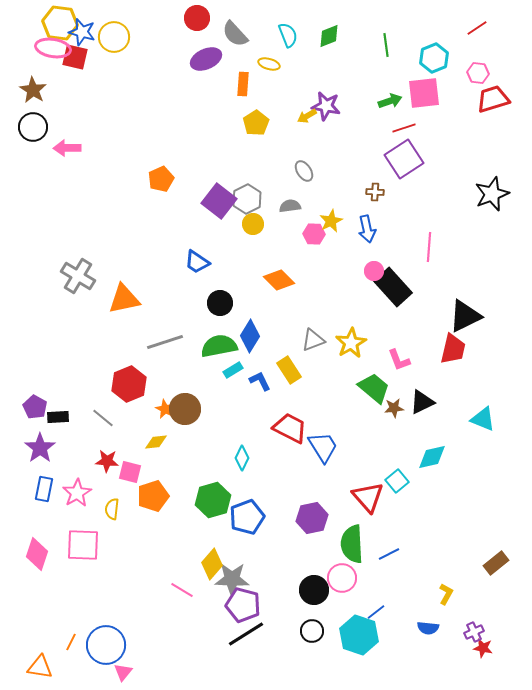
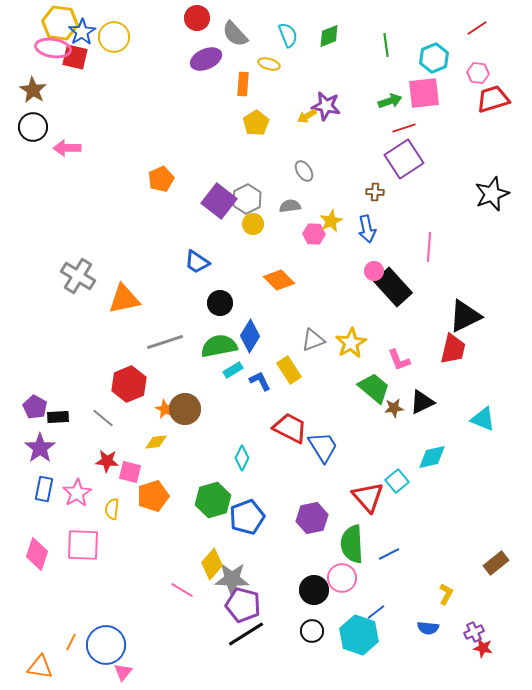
blue star at (82, 32): rotated 24 degrees clockwise
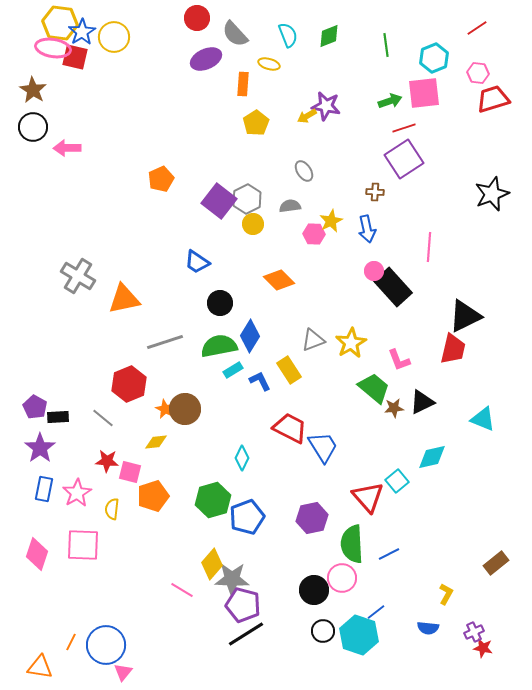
black circle at (312, 631): moved 11 px right
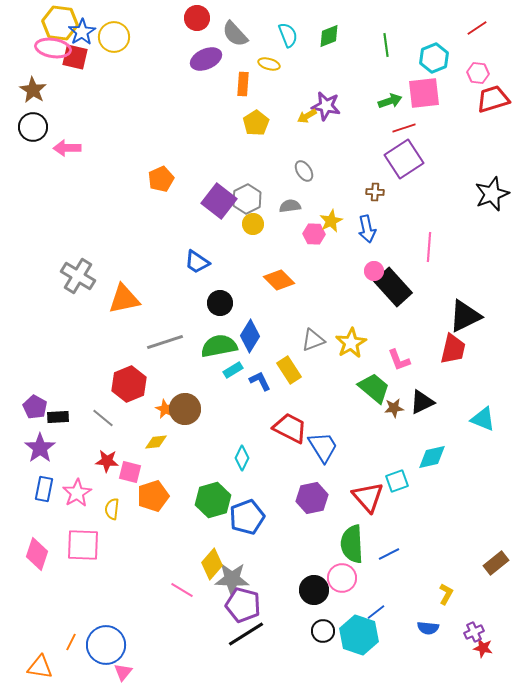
cyan square at (397, 481): rotated 20 degrees clockwise
purple hexagon at (312, 518): moved 20 px up
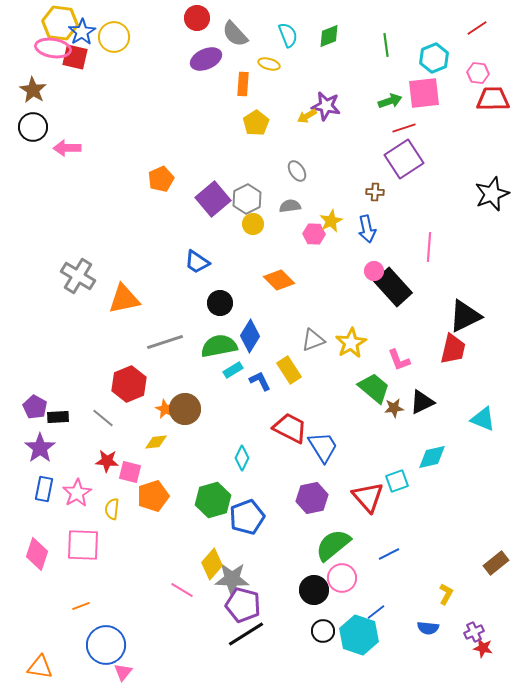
red trapezoid at (493, 99): rotated 16 degrees clockwise
gray ellipse at (304, 171): moved 7 px left
purple square at (219, 201): moved 6 px left, 2 px up; rotated 12 degrees clockwise
green semicircle at (352, 544): moved 19 px left, 1 px down; rotated 54 degrees clockwise
orange line at (71, 642): moved 10 px right, 36 px up; rotated 42 degrees clockwise
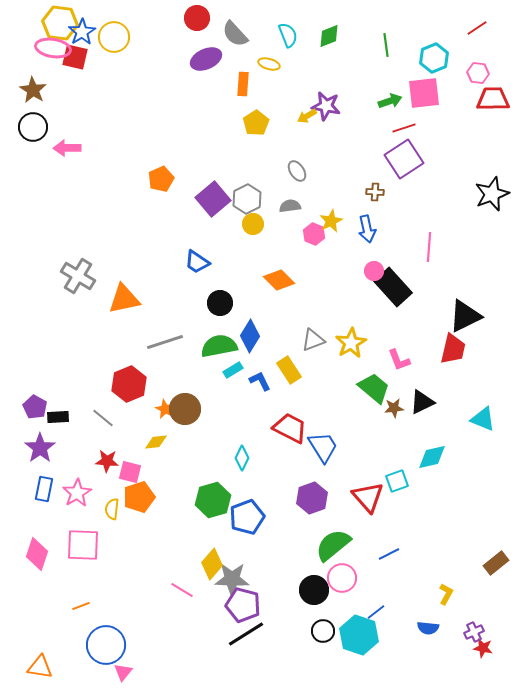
pink hexagon at (314, 234): rotated 20 degrees clockwise
orange pentagon at (153, 496): moved 14 px left, 1 px down
purple hexagon at (312, 498): rotated 8 degrees counterclockwise
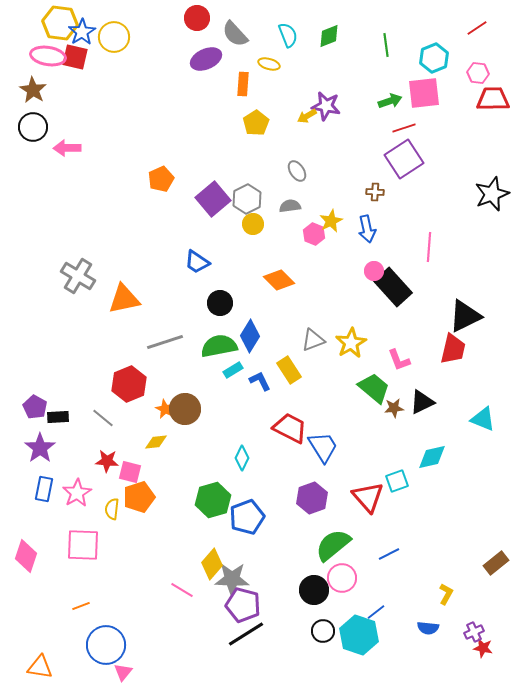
pink ellipse at (53, 48): moved 5 px left, 8 px down
pink diamond at (37, 554): moved 11 px left, 2 px down
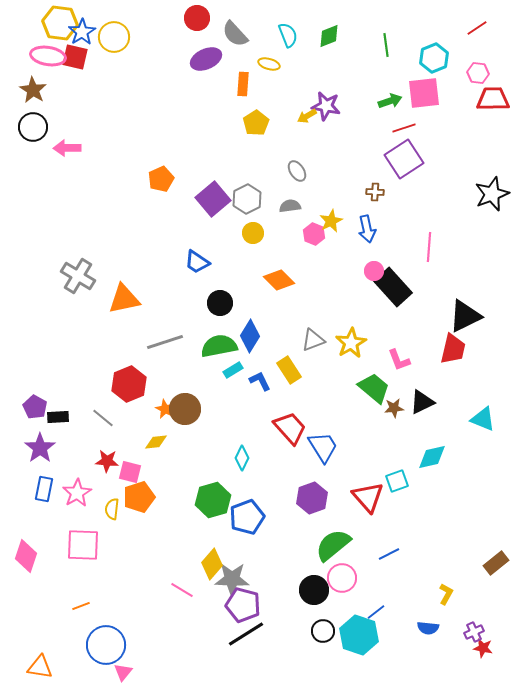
yellow circle at (253, 224): moved 9 px down
red trapezoid at (290, 428): rotated 21 degrees clockwise
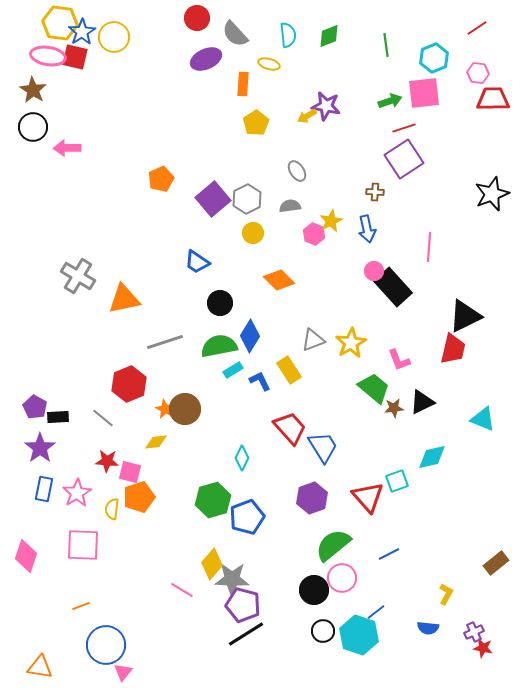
cyan semicircle at (288, 35): rotated 15 degrees clockwise
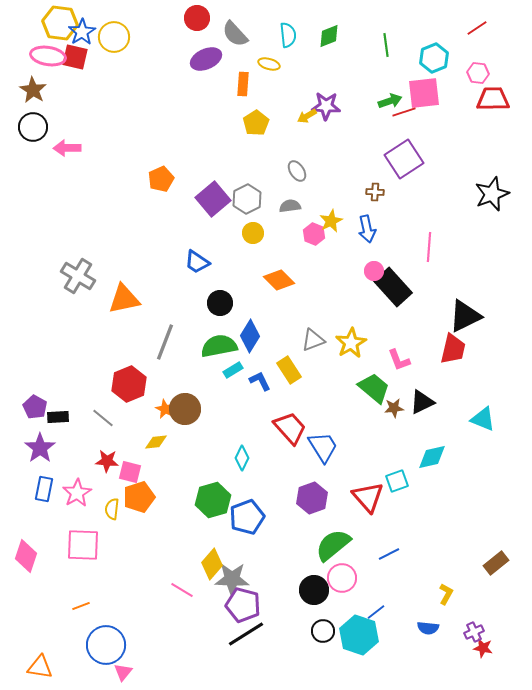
purple star at (326, 106): rotated 8 degrees counterclockwise
red line at (404, 128): moved 16 px up
gray line at (165, 342): rotated 51 degrees counterclockwise
